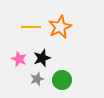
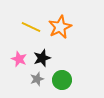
yellow line: rotated 24 degrees clockwise
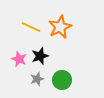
black star: moved 2 px left, 2 px up
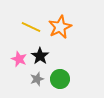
black star: rotated 18 degrees counterclockwise
green circle: moved 2 px left, 1 px up
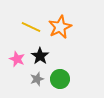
pink star: moved 2 px left
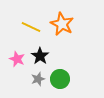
orange star: moved 2 px right, 3 px up; rotated 20 degrees counterclockwise
gray star: moved 1 px right
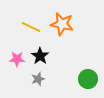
orange star: rotated 15 degrees counterclockwise
pink star: rotated 21 degrees counterclockwise
green circle: moved 28 px right
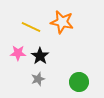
orange star: moved 2 px up
pink star: moved 1 px right, 6 px up
green circle: moved 9 px left, 3 px down
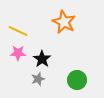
orange star: moved 2 px right; rotated 15 degrees clockwise
yellow line: moved 13 px left, 4 px down
black star: moved 2 px right, 3 px down
green circle: moved 2 px left, 2 px up
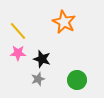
yellow line: rotated 24 degrees clockwise
black star: rotated 18 degrees counterclockwise
